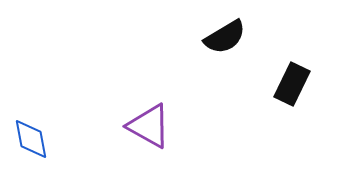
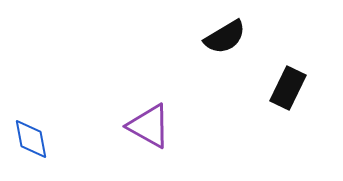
black rectangle: moved 4 px left, 4 px down
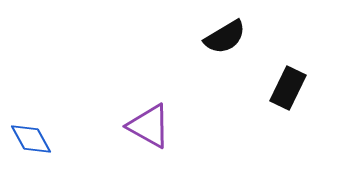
blue diamond: rotated 18 degrees counterclockwise
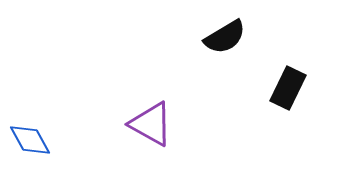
purple triangle: moved 2 px right, 2 px up
blue diamond: moved 1 px left, 1 px down
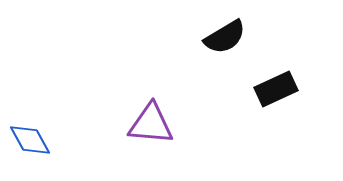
black rectangle: moved 12 px left, 1 px down; rotated 39 degrees clockwise
purple triangle: rotated 24 degrees counterclockwise
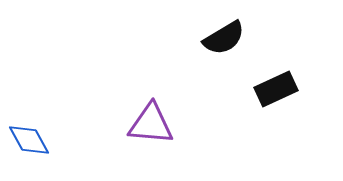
black semicircle: moved 1 px left, 1 px down
blue diamond: moved 1 px left
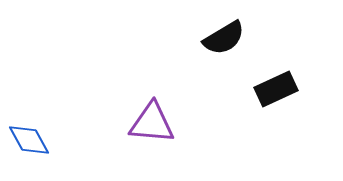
purple triangle: moved 1 px right, 1 px up
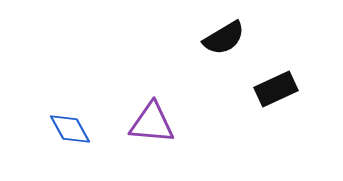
blue diamond: moved 41 px right, 11 px up
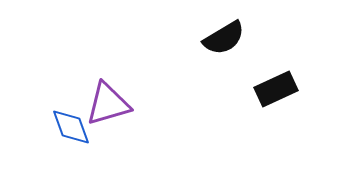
purple triangle: moved 44 px left, 19 px up; rotated 21 degrees counterclockwise
blue diamond: moved 1 px right, 2 px up; rotated 9 degrees clockwise
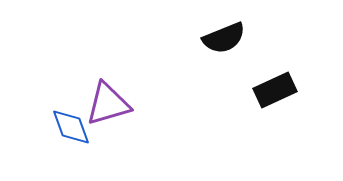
black semicircle: rotated 9 degrees clockwise
black rectangle: moved 1 px left, 1 px down
